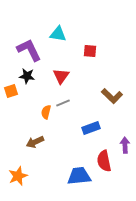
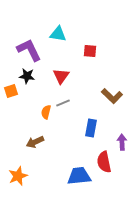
blue rectangle: rotated 60 degrees counterclockwise
purple arrow: moved 3 px left, 3 px up
red semicircle: moved 1 px down
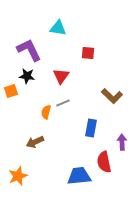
cyan triangle: moved 6 px up
red square: moved 2 px left, 2 px down
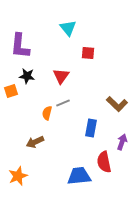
cyan triangle: moved 10 px right; rotated 42 degrees clockwise
purple L-shape: moved 9 px left, 4 px up; rotated 148 degrees counterclockwise
brown L-shape: moved 5 px right, 8 px down
orange semicircle: moved 1 px right, 1 px down
purple arrow: rotated 21 degrees clockwise
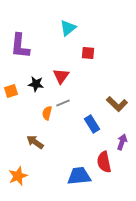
cyan triangle: rotated 30 degrees clockwise
black star: moved 9 px right, 8 px down
blue rectangle: moved 1 px right, 4 px up; rotated 42 degrees counterclockwise
brown arrow: rotated 60 degrees clockwise
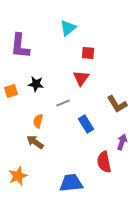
red triangle: moved 20 px right, 2 px down
brown L-shape: rotated 15 degrees clockwise
orange semicircle: moved 9 px left, 8 px down
blue rectangle: moved 6 px left
blue trapezoid: moved 8 px left, 7 px down
